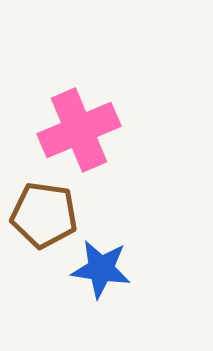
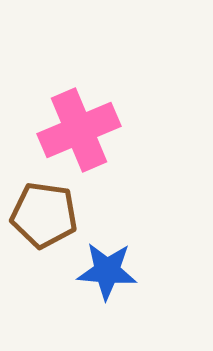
blue star: moved 6 px right, 2 px down; rotated 4 degrees counterclockwise
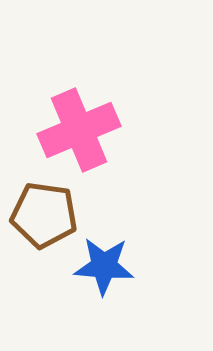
blue star: moved 3 px left, 5 px up
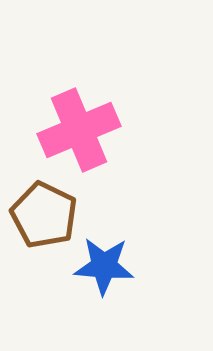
brown pentagon: rotated 18 degrees clockwise
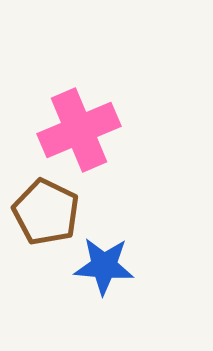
brown pentagon: moved 2 px right, 3 px up
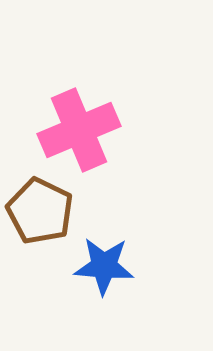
brown pentagon: moved 6 px left, 1 px up
